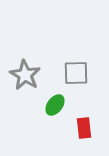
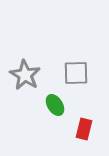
green ellipse: rotated 70 degrees counterclockwise
red rectangle: moved 1 px down; rotated 20 degrees clockwise
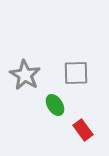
red rectangle: moved 1 px left, 1 px down; rotated 50 degrees counterclockwise
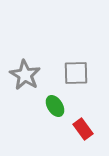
green ellipse: moved 1 px down
red rectangle: moved 1 px up
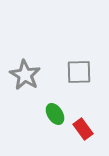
gray square: moved 3 px right, 1 px up
green ellipse: moved 8 px down
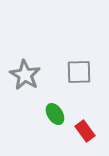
red rectangle: moved 2 px right, 2 px down
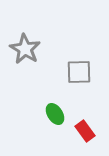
gray star: moved 26 px up
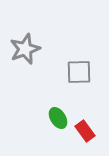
gray star: rotated 20 degrees clockwise
green ellipse: moved 3 px right, 4 px down
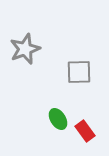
green ellipse: moved 1 px down
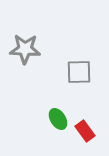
gray star: rotated 24 degrees clockwise
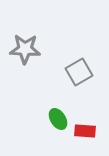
gray square: rotated 28 degrees counterclockwise
red rectangle: rotated 50 degrees counterclockwise
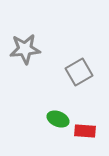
gray star: rotated 8 degrees counterclockwise
green ellipse: rotated 35 degrees counterclockwise
